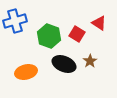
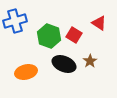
red square: moved 3 px left, 1 px down
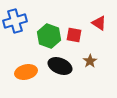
red square: rotated 21 degrees counterclockwise
black ellipse: moved 4 px left, 2 px down
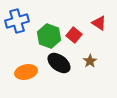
blue cross: moved 2 px right
red square: rotated 28 degrees clockwise
black ellipse: moved 1 px left, 3 px up; rotated 15 degrees clockwise
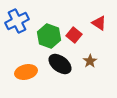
blue cross: rotated 10 degrees counterclockwise
black ellipse: moved 1 px right, 1 px down
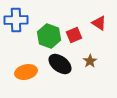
blue cross: moved 1 px left, 1 px up; rotated 25 degrees clockwise
red square: rotated 28 degrees clockwise
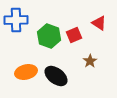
black ellipse: moved 4 px left, 12 px down
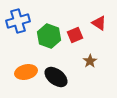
blue cross: moved 2 px right, 1 px down; rotated 15 degrees counterclockwise
red square: moved 1 px right
black ellipse: moved 1 px down
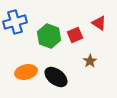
blue cross: moved 3 px left, 1 px down
